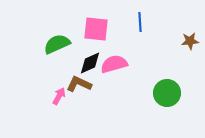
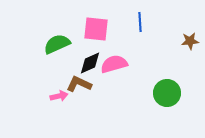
pink arrow: rotated 48 degrees clockwise
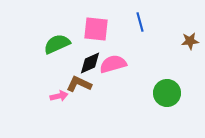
blue line: rotated 12 degrees counterclockwise
pink semicircle: moved 1 px left
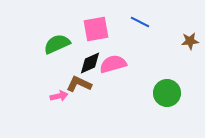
blue line: rotated 48 degrees counterclockwise
pink square: rotated 16 degrees counterclockwise
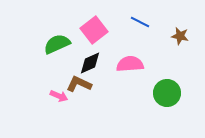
pink square: moved 2 px left, 1 px down; rotated 28 degrees counterclockwise
brown star: moved 10 px left, 5 px up; rotated 18 degrees clockwise
pink semicircle: moved 17 px right; rotated 12 degrees clockwise
pink arrow: rotated 36 degrees clockwise
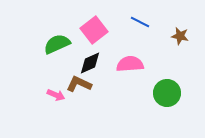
pink arrow: moved 3 px left, 1 px up
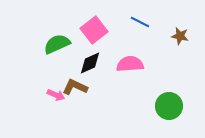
brown L-shape: moved 4 px left, 3 px down
green circle: moved 2 px right, 13 px down
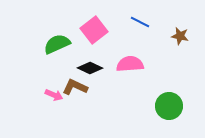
black diamond: moved 5 px down; rotated 50 degrees clockwise
pink arrow: moved 2 px left
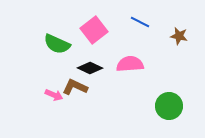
brown star: moved 1 px left
green semicircle: rotated 132 degrees counterclockwise
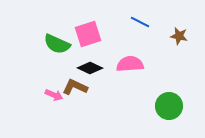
pink square: moved 6 px left, 4 px down; rotated 20 degrees clockwise
